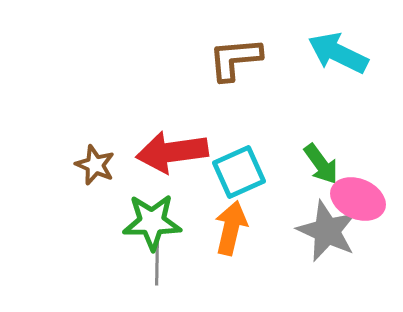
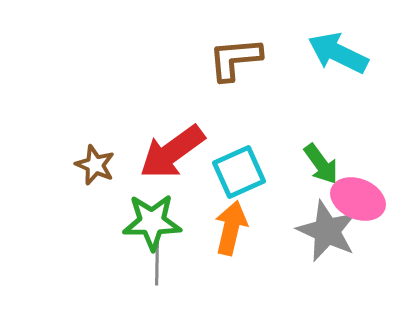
red arrow: rotated 28 degrees counterclockwise
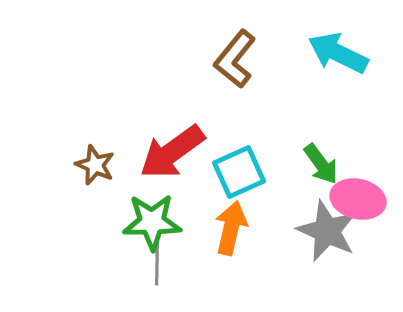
brown L-shape: rotated 46 degrees counterclockwise
pink ellipse: rotated 10 degrees counterclockwise
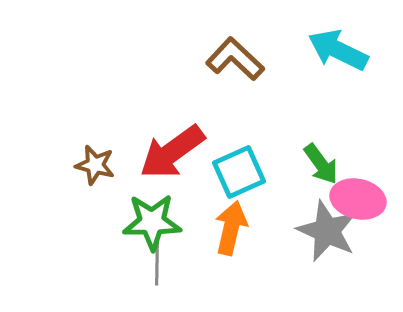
cyan arrow: moved 3 px up
brown L-shape: rotated 94 degrees clockwise
brown star: rotated 9 degrees counterclockwise
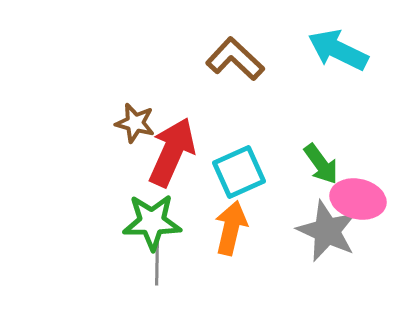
red arrow: rotated 150 degrees clockwise
brown star: moved 40 px right, 42 px up
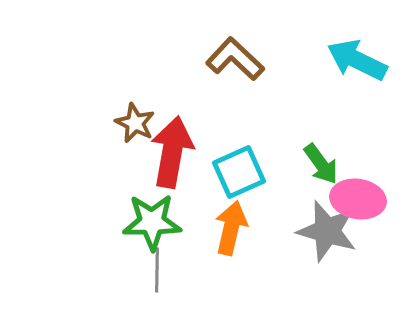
cyan arrow: moved 19 px right, 10 px down
brown star: rotated 12 degrees clockwise
red arrow: rotated 14 degrees counterclockwise
pink ellipse: rotated 4 degrees counterclockwise
gray star: rotated 8 degrees counterclockwise
gray line: moved 7 px down
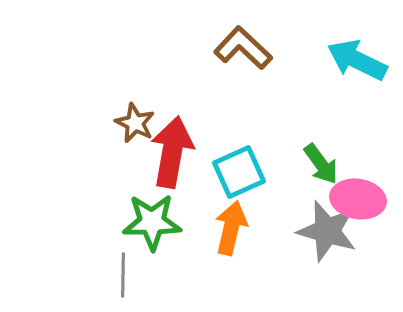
brown L-shape: moved 8 px right, 11 px up
gray line: moved 34 px left, 5 px down
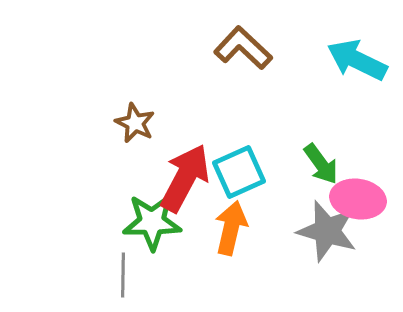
red arrow: moved 13 px right, 26 px down; rotated 18 degrees clockwise
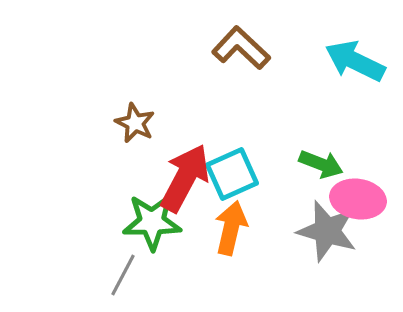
brown L-shape: moved 2 px left
cyan arrow: moved 2 px left, 1 px down
green arrow: rotated 33 degrees counterclockwise
cyan square: moved 7 px left, 2 px down
gray line: rotated 27 degrees clockwise
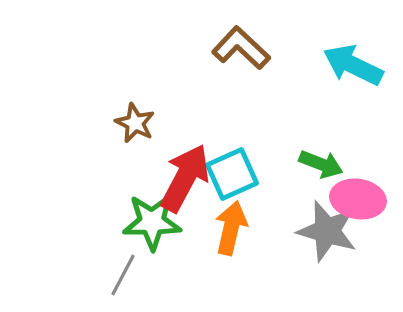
cyan arrow: moved 2 px left, 4 px down
